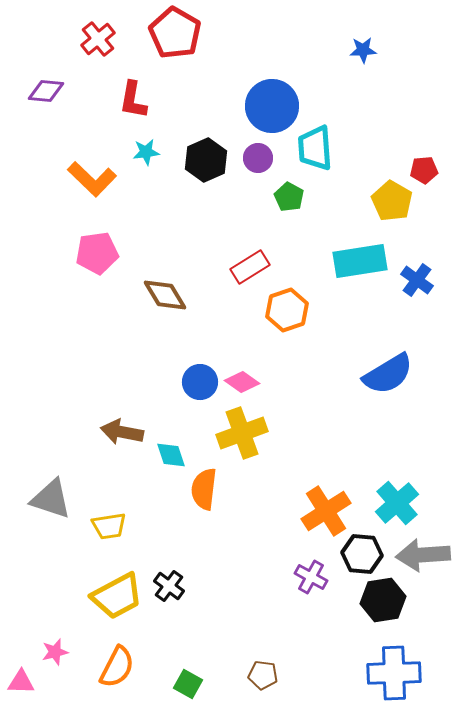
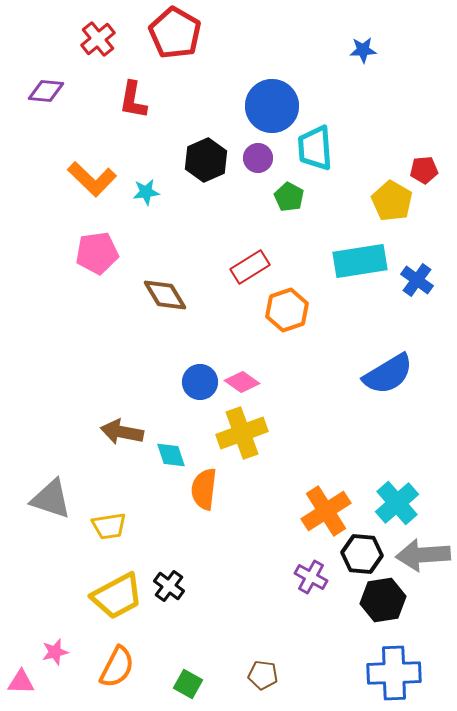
cyan star at (146, 152): moved 40 px down
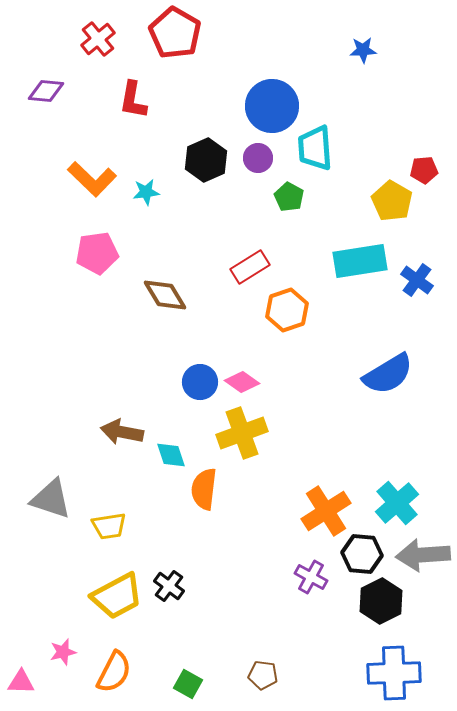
black hexagon at (383, 600): moved 2 px left, 1 px down; rotated 18 degrees counterclockwise
pink star at (55, 652): moved 8 px right
orange semicircle at (117, 667): moved 3 px left, 5 px down
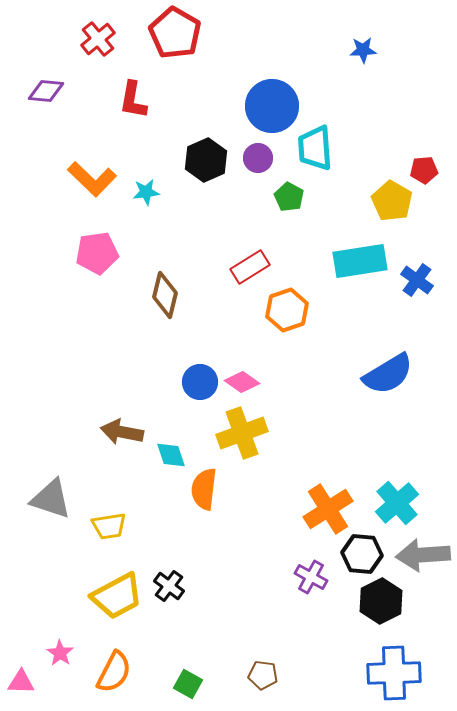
brown diamond at (165, 295): rotated 45 degrees clockwise
orange cross at (326, 511): moved 2 px right, 2 px up
pink star at (63, 652): moved 3 px left, 1 px down; rotated 24 degrees counterclockwise
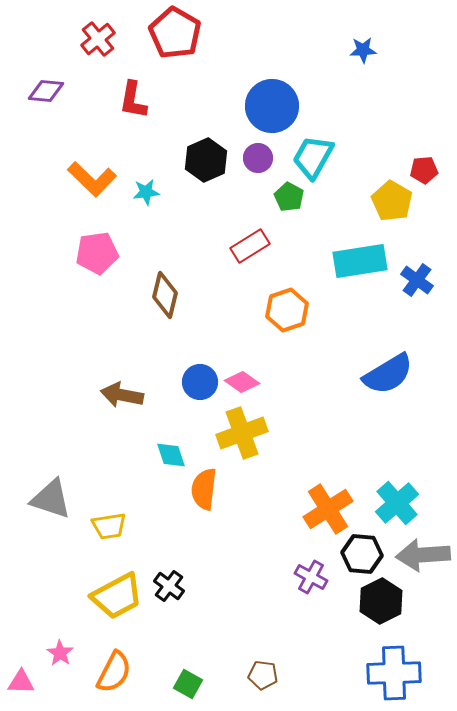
cyan trapezoid at (315, 148): moved 2 px left, 9 px down; rotated 33 degrees clockwise
red rectangle at (250, 267): moved 21 px up
brown arrow at (122, 432): moved 37 px up
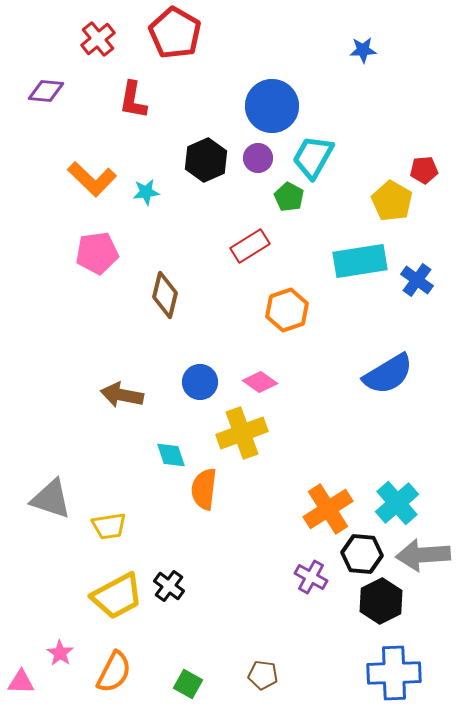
pink diamond at (242, 382): moved 18 px right
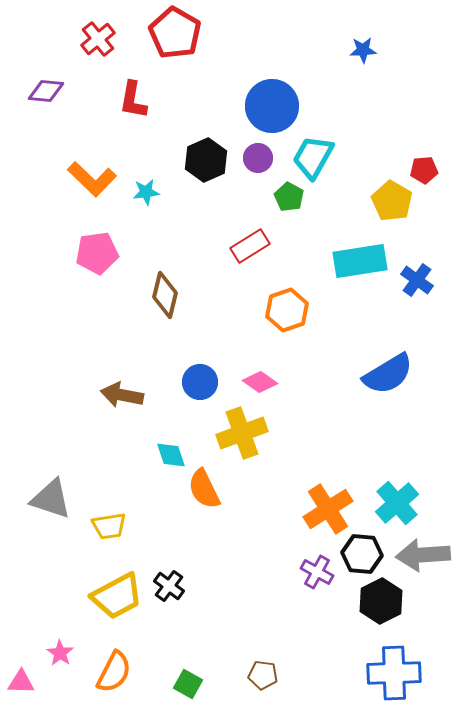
orange semicircle at (204, 489): rotated 33 degrees counterclockwise
purple cross at (311, 577): moved 6 px right, 5 px up
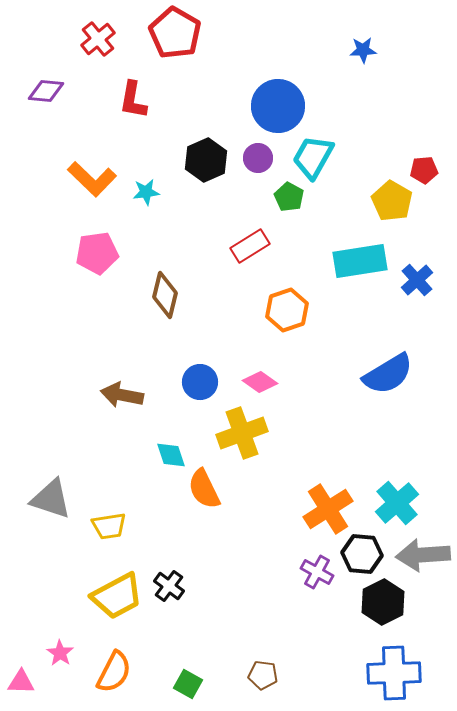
blue circle at (272, 106): moved 6 px right
blue cross at (417, 280): rotated 12 degrees clockwise
black hexagon at (381, 601): moved 2 px right, 1 px down
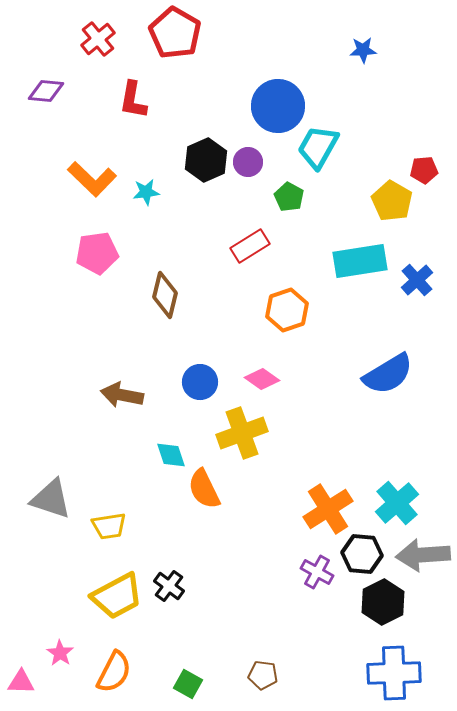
cyan trapezoid at (313, 157): moved 5 px right, 10 px up
purple circle at (258, 158): moved 10 px left, 4 px down
pink diamond at (260, 382): moved 2 px right, 3 px up
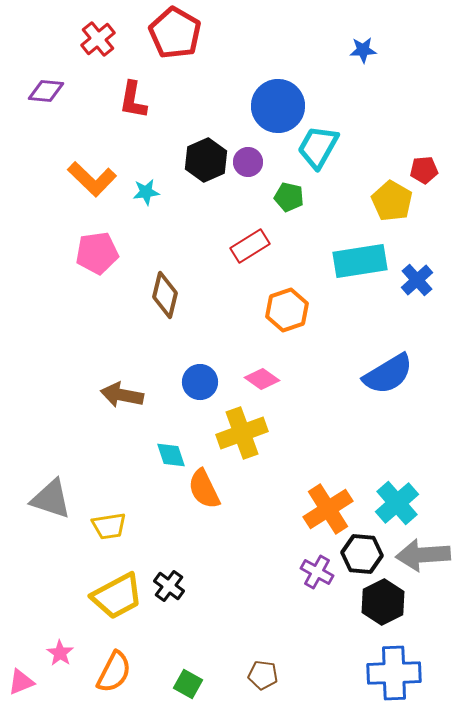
green pentagon at (289, 197): rotated 16 degrees counterclockwise
pink triangle at (21, 682): rotated 24 degrees counterclockwise
